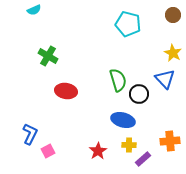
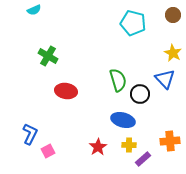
cyan pentagon: moved 5 px right, 1 px up
black circle: moved 1 px right
red star: moved 4 px up
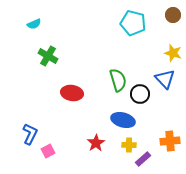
cyan semicircle: moved 14 px down
yellow star: rotated 12 degrees counterclockwise
red ellipse: moved 6 px right, 2 px down
red star: moved 2 px left, 4 px up
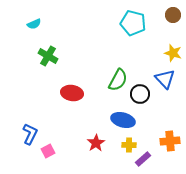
green semicircle: rotated 45 degrees clockwise
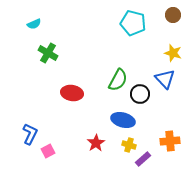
green cross: moved 3 px up
yellow cross: rotated 16 degrees clockwise
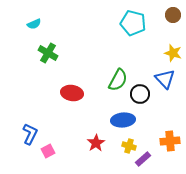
blue ellipse: rotated 20 degrees counterclockwise
yellow cross: moved 1 px down
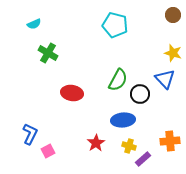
cyan pentagon: moved 18 px left, 2 px down
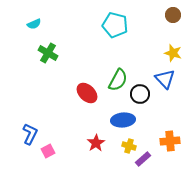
red ellipse: moved 15 px right; rotated 35 degrees clockwise
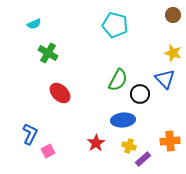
red ellipse: moved 27 px left
